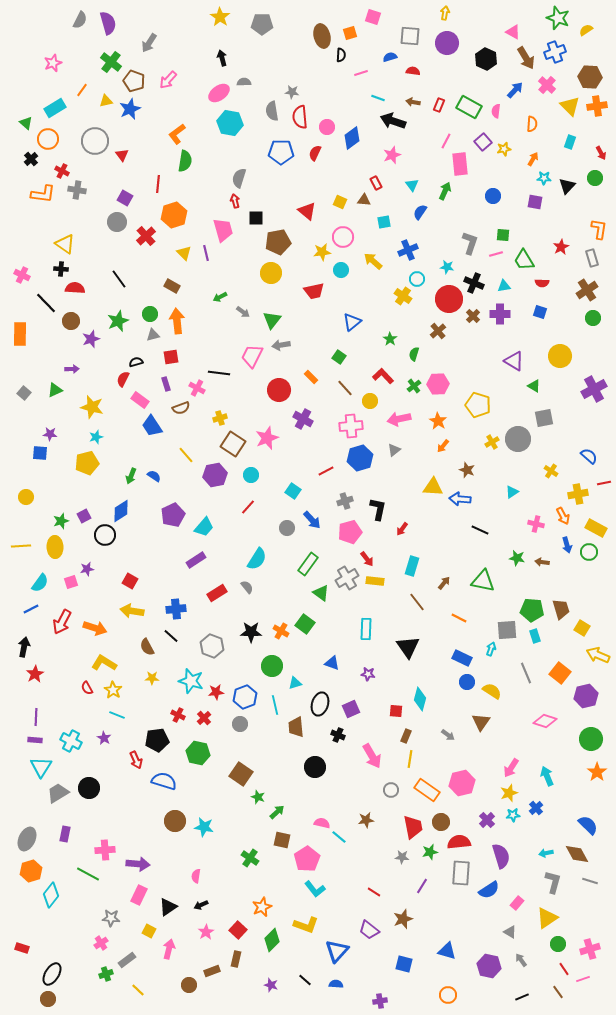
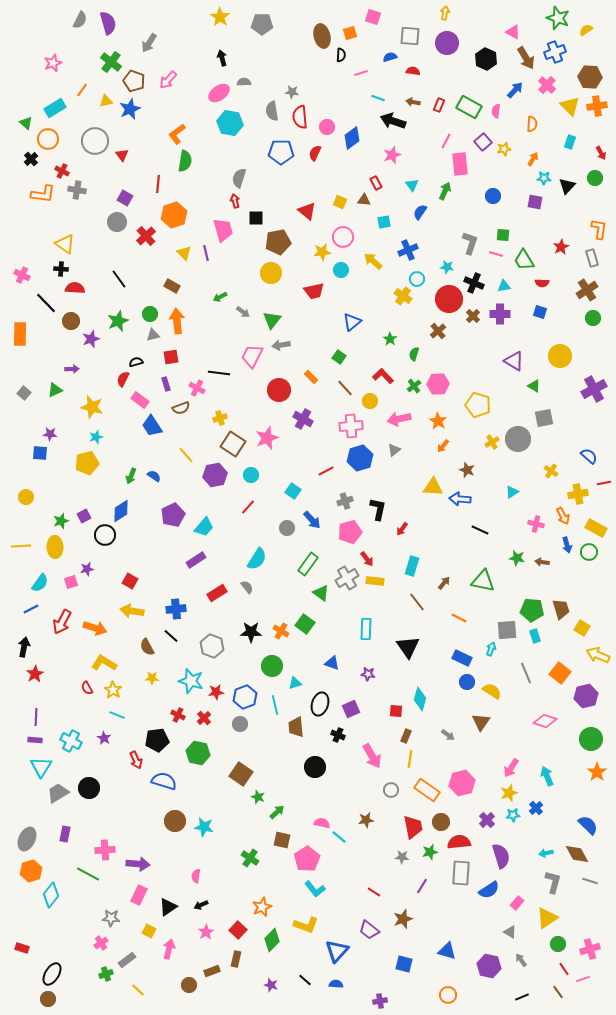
pink line at (496, 254): rotated 32 degrees clockwise
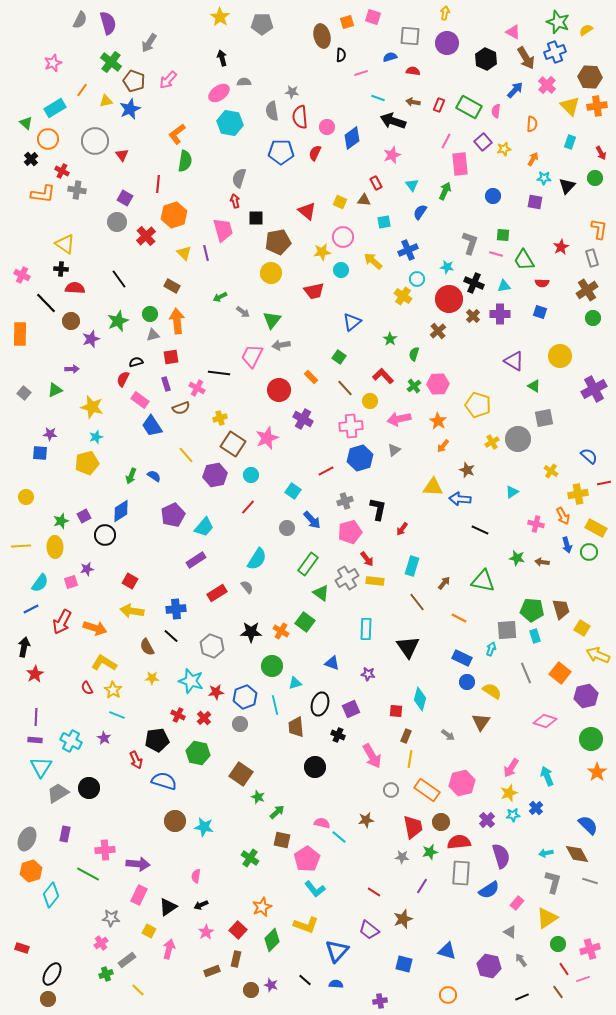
green star at (558, 18): moved 4 px down
orange square at (350, 33): moved 3 px left, 11 px up
green square at (305, 624): moved 2 px up
brown circle at (189, 985): moved 62 px right, 5 px down
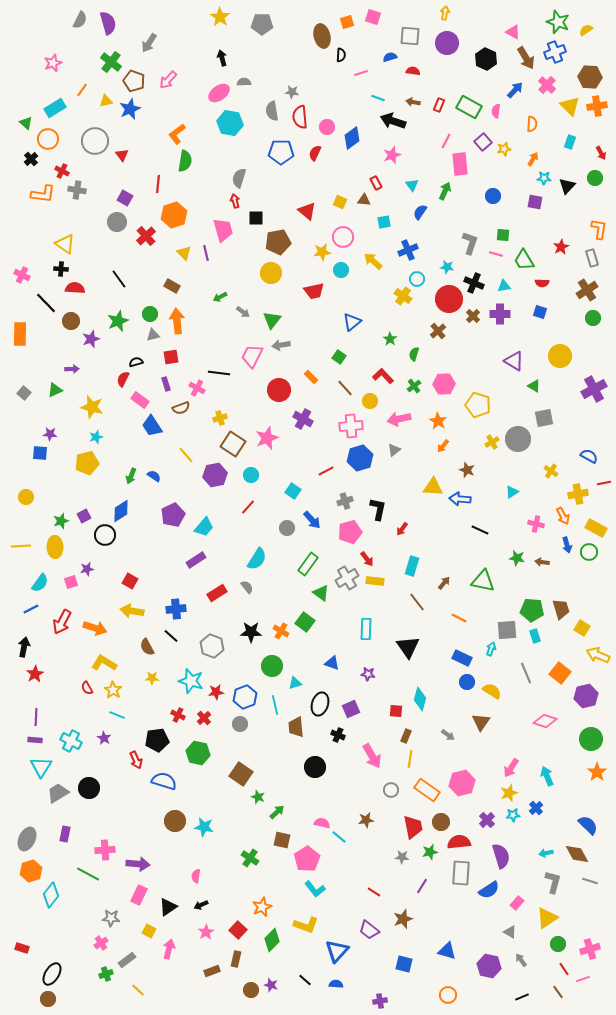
pink hexagon at (438, 384): moved 6 px right
blue semicircle at (589, 456): rotated 12 degrees counterclockwise
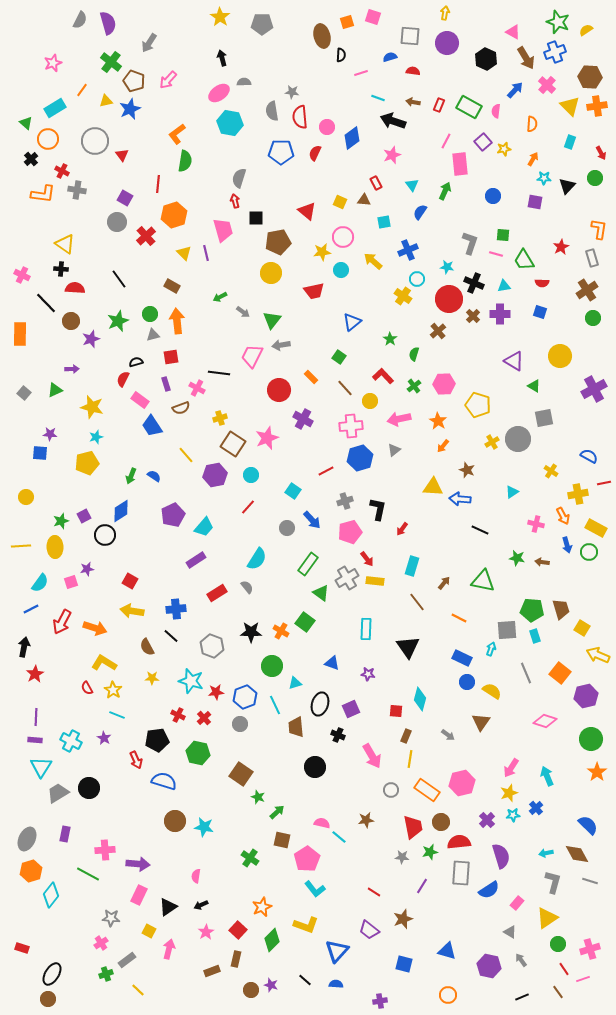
cyan line at (275, 705): rotated 12 degrees counterclockwise
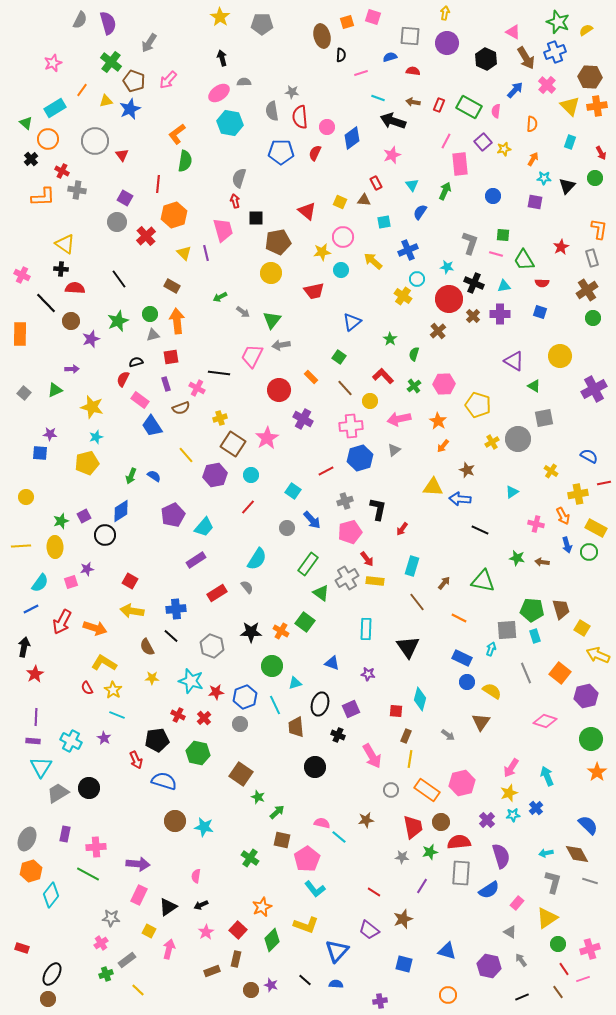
orange L-shape at (43, 194): moved 3 px down; rotated 10 degrees counterclockwise
pink star at (267, 438): rotated 10 degrees counterclockwise
purple rectangle at (35, 740): moved 2 px left, 1 px down
pink cross at (105, 850): moved 9 px left, 3 px up
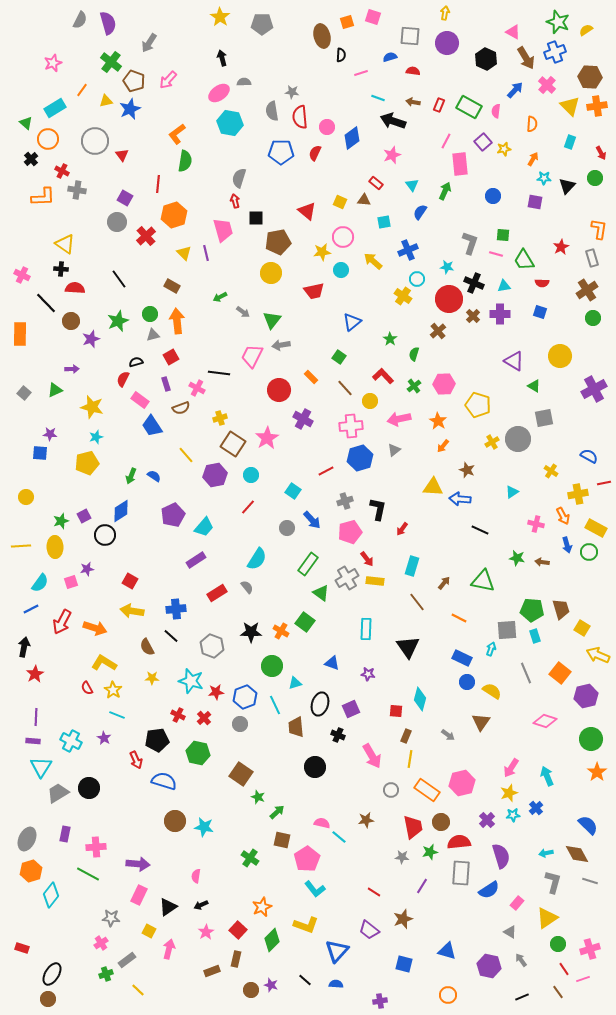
red rectangle at (376, 183): rotated 24 degrees counterclockwise
red square at (171, 357): rotated 21 degrees counterclockwise
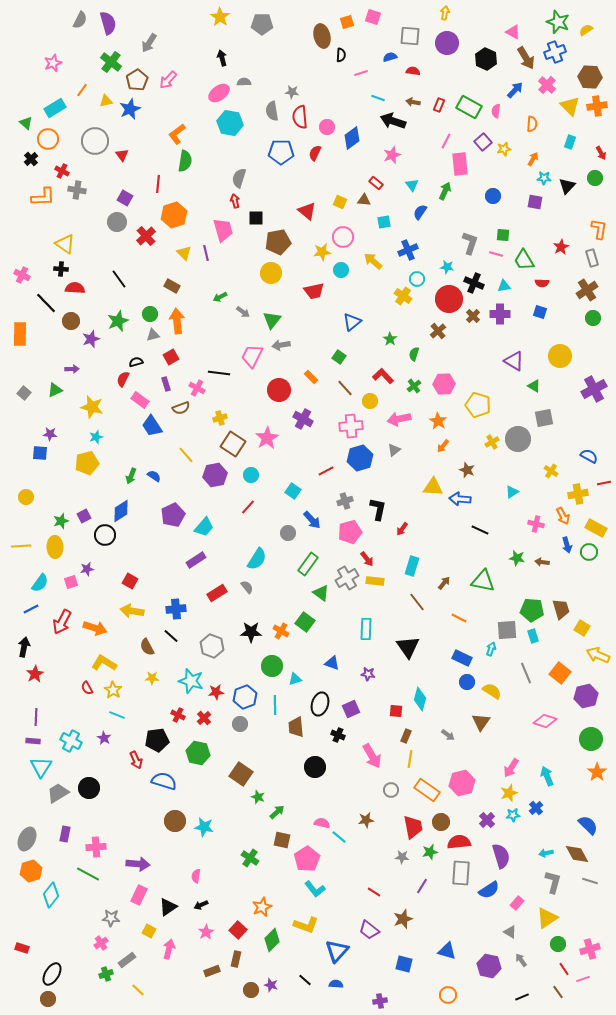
brown pentagon at (134, 81): moved 3 px right, 1 px up; rotated 20 degrees clockwise
gray circle at (287, 528): moved 1 px right, 5 px down
cyan rectangle at (535, 636): moved 2 px left
cyan triangle at (295, 683): moved 4 px up
cyan line at (275, 705): rotated 24 degrees clockwise
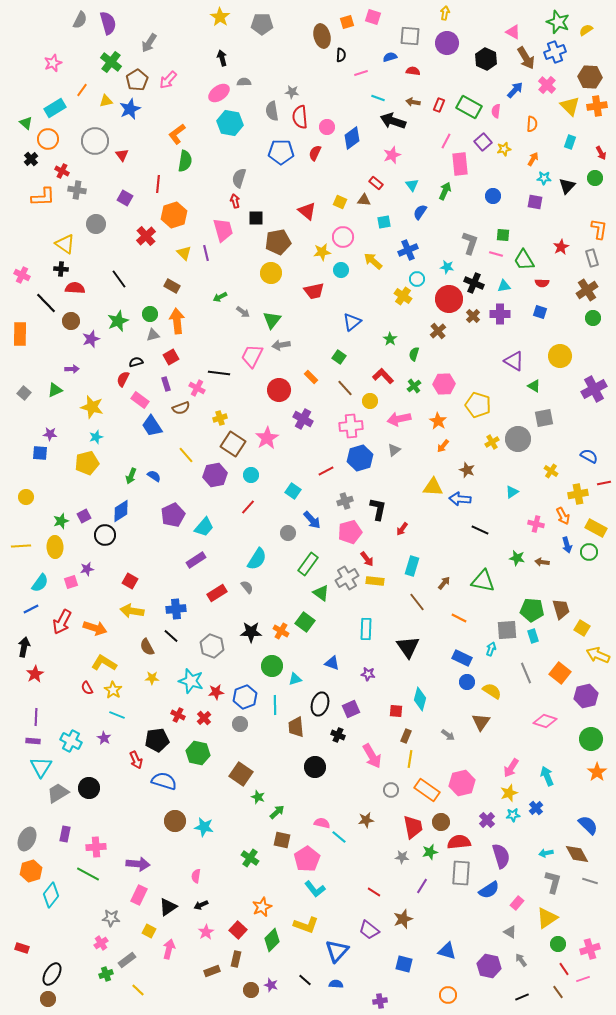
gray circle at (117, 222): moved 21 px left, 2 px down
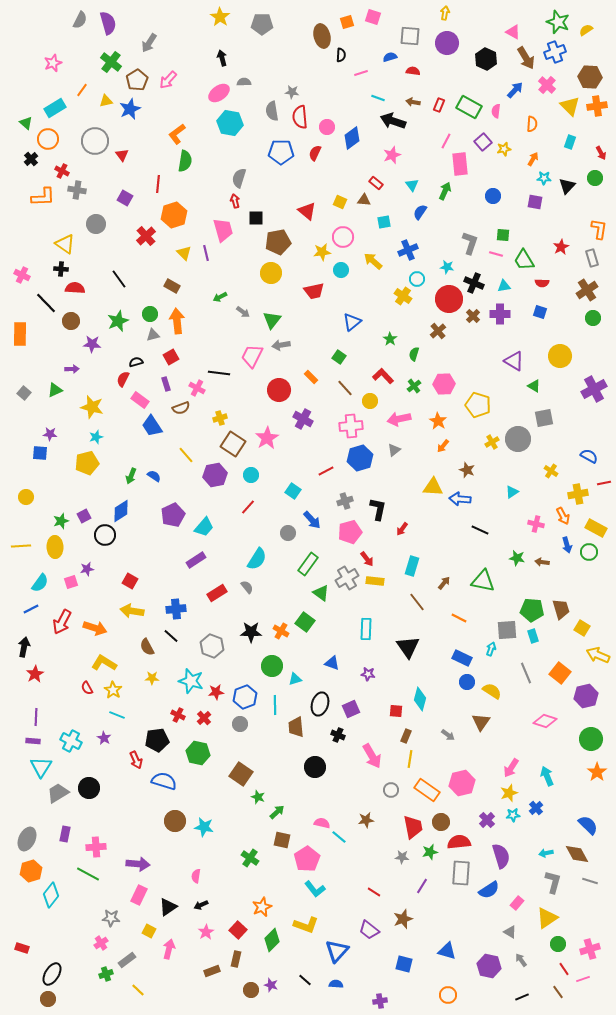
purple star at (91, 339): moved 1 px right, 5 px down; rotated 24 degrees clockwise
